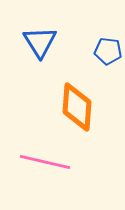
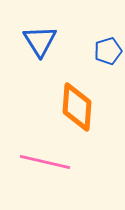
blue triangle: moved 1 px up
blue pentagon: rotated 24 degrees counterclockwise
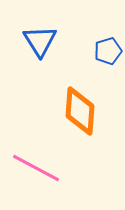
orange diamond: moved 3 px right, 4 px down
pink line: moved 9 px left, 6 px down; rotated 15 degrees clockwise
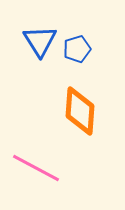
blue pentagon: moved 31 px left, 2 px up
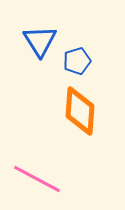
blue pentagon: moved 12 px down
pink line: moved 1 px right, 11 px down
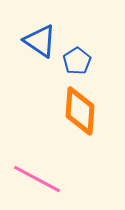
blue triangle: rotated 24 degrees counterclockwise
blue pentagon: rotated 16 degrees counterclockwise
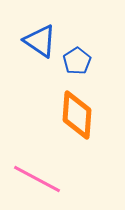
orange diamond: moved 3 px left, 4 px down
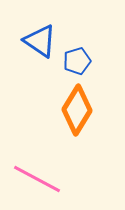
blue pentagon: rotated 16 degrees clockwise
orange diamond: moved 5 px up; rotated 27 degrees clockwise
